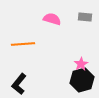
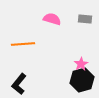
gray rectangle: moved 2 px down
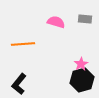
pink semicircle: moved 4 px right, 3 px down
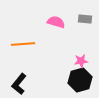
pink star: moved 3 px up; rotated 24 degrees clockwise
black hexagon: moved 2 px left
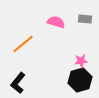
orange line: rotated 35 degrees counterclockwise
black L-shape: moved 1 px left, 1 px up
